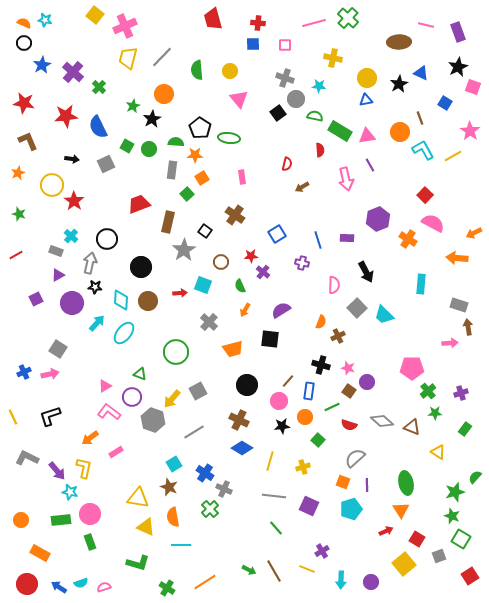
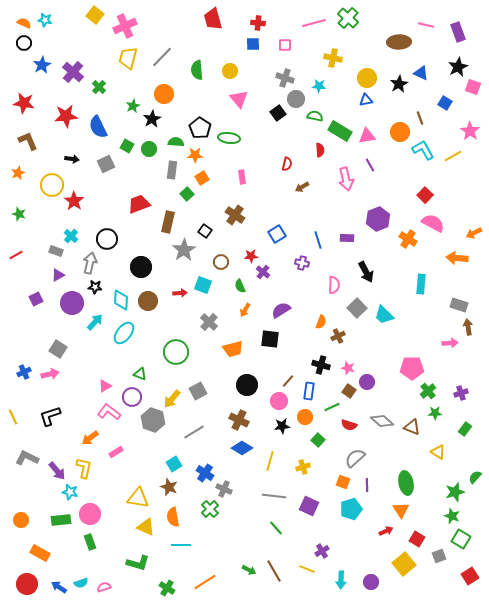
cyan arrow at (97, 323): moved 2 px left, 1 px up
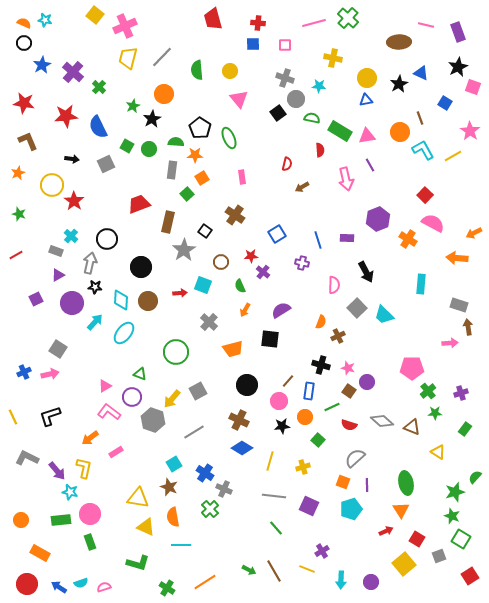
green semicircle at (315, 116): moved 3 px left, 2 px down
green ellipse at (229, 138): rotated 60 degrees clockwise
